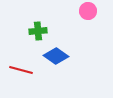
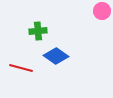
pink circle: moved 14 px right
red line: moved 2 px up
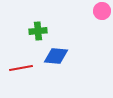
blue diamond: rotated 30 degrees counterclockwise
red line: rotated 25 degrees counterclockwise
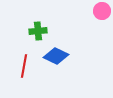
blue diamond: rotated 20 degrees clockwise
red line: moved 3 px right, 2 px up; rotated 70 degrees counterclockwise
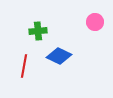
pink circle: moved 7 px left, 11 px down
blue diamond: moved 3 px right
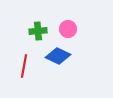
pink circle: moved 27 px left, 7 px down
blue diamond: moved 1 px left
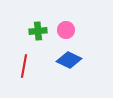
pink circle: moved 2 px left, 1 px down
blue diamond: moved 11 px right, 4 px down
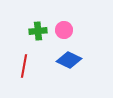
pink circle: moved 2 px left
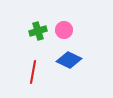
green cross: rotated 12 degrees counterclockwise
red line: moved 9 px right, 6 px down
